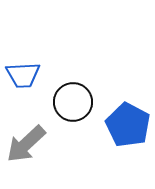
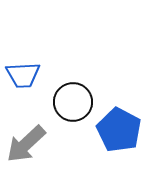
blue pentagon: moved 9 px left, 5 px down
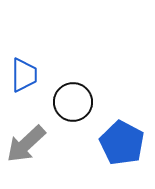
blue trapezoid: moved 1 px right; rotated 87 degrees counterclockwise
blue pentagon: moved 3 px right, 13 px down
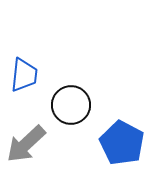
blue trapezoid: rotated 6 degrees clockwise
black circle: moved 2 px left, 3 px down
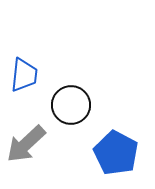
blue pentagon: moved 6 px left, 10 px down
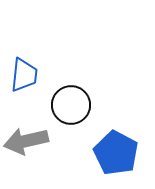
gray arrow: moved 3 px up; rotated 30 degrees clockwise
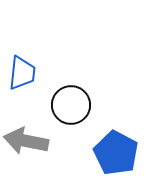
blue trapezoid: moved 2 px left, 2 px up
gray arrow: rotated 24 degrees clockwise
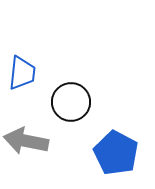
black circle: moved 3 px up
